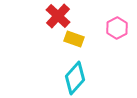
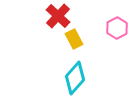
yellow rectangle: rotated 42 degrees clockwise
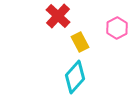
yellow rectangle: moved 6 px right, 3 px down
cyan diamond: moved 1 px up
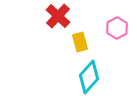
yellow rectangle: rotated 12 degrees clockwise
cyan diamond: moved 14 px right
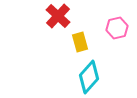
pink hexagon: rotated 15 degrees clockwise
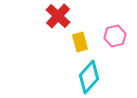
pink hexagon: moved 2 px left, 8 px down
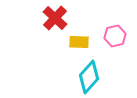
red cross: moved 3 px left, 2 px down
yellow rectangle: moved 1 px left; rotated 72 degrees counterclockwise
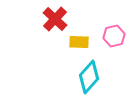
red cross: moved 1 px down
pink hexagon: moved 1 px left
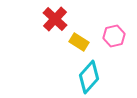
yellow rectangle: rotated 30 degrees clockwise
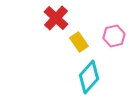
red cross: moved 1 px right, 1 px up
yellow rectangle: rotated 24 degrees clockwise
